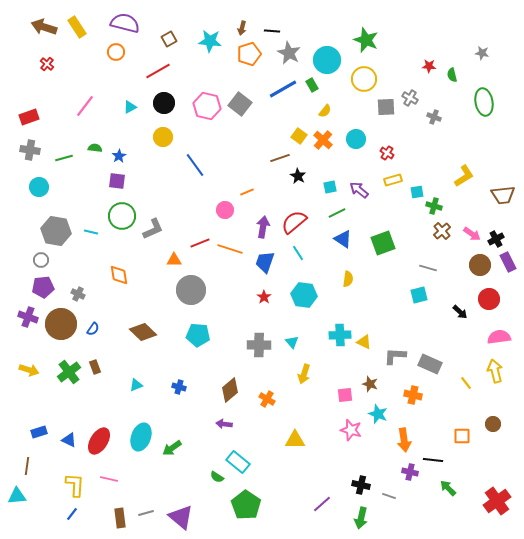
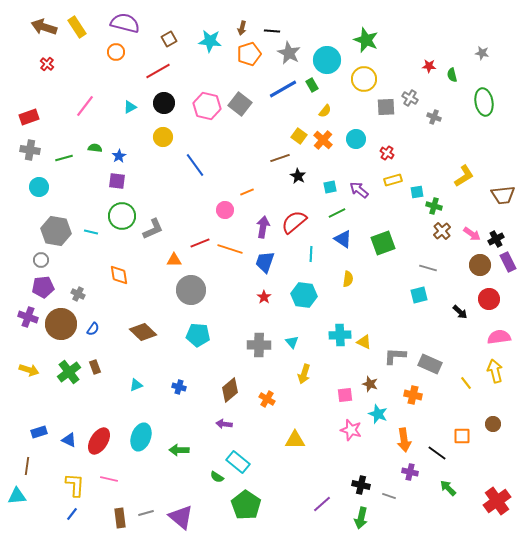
cyan line at (298, 253): moved 13 px right, 1 px down; rotated 35 degrees clockwise
green arrow at (172, 448): moved 7 px right, 2 px down; rotated 36 degrees clockwise
black line at (433, 460): moved 4 px right, 7 px up; rotated 30 degrees clockwise
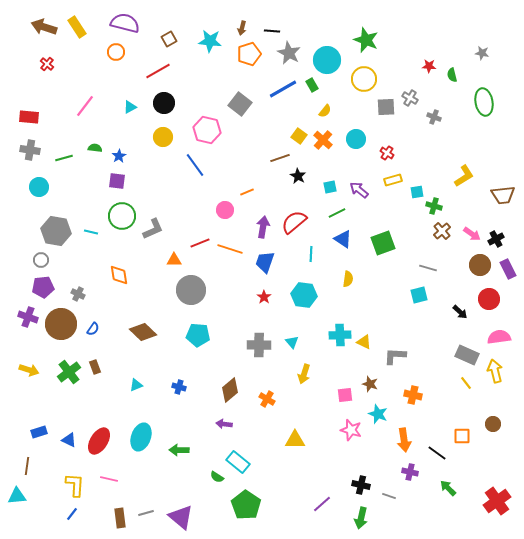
pink hexagon at (207, 106): moved 24 px down
red rectangle at (29, 117): rotated 24 degrees clockwise
purple rectangle at (508, 262): moved 7 px down
gray rectangle at (430, 364): moved 37 px right, 9 px up
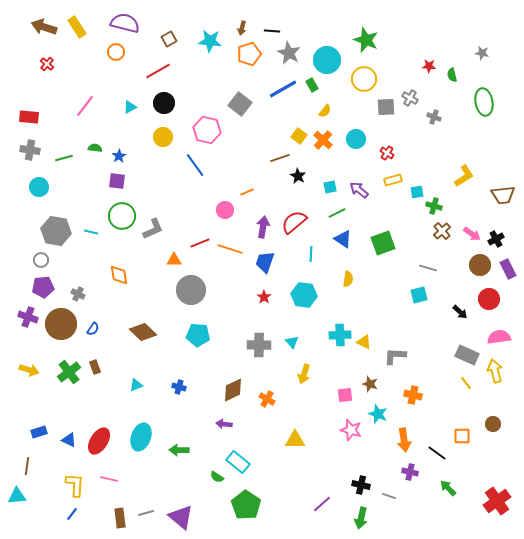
brown diamond at (230, 390): moved 3 px right; rotated 15 degrees clockwise
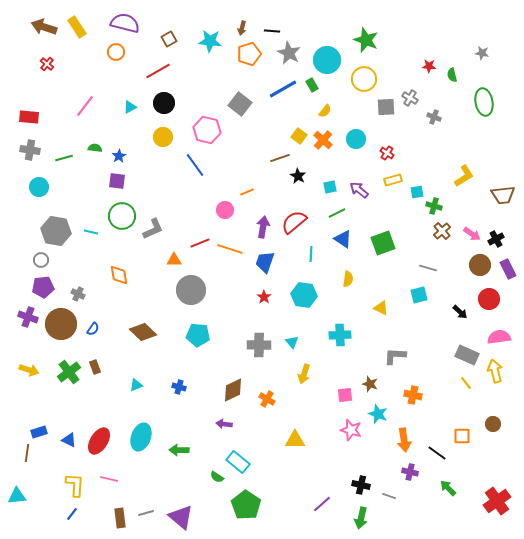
yellow triangle at (364, 342): moved 17 px right, 34 px up
brown line at (27, 466): moved 13 px up
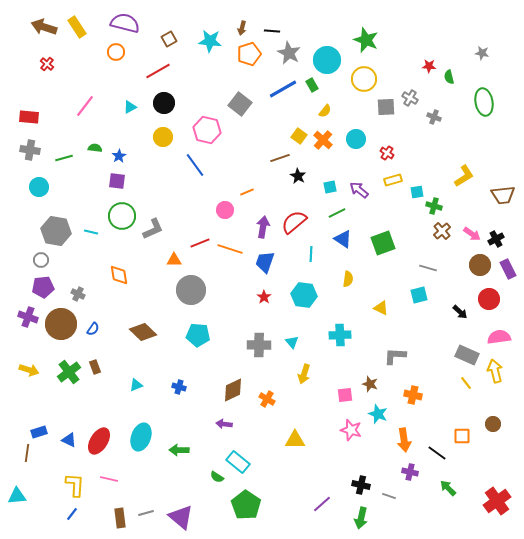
green semicircle at (452, 75): moved 3 px left, 2 px down
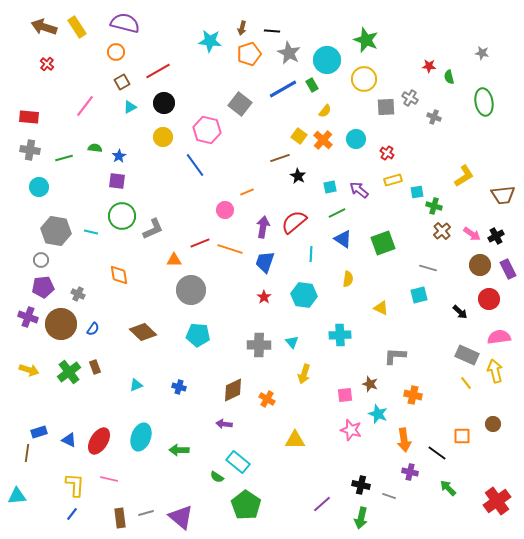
brown square at (169, 39): moved 47 px left, 43 px down
black cross at (496, 239): moved 3 px up
